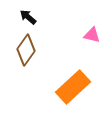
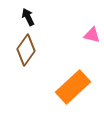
black arrow: rotated 24 degrees clockwise
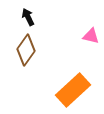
pink triangle: moved 1 px left, 1 px down
orange rectangle: moved 3 px down
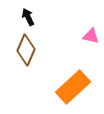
brown diamond: rotated 12 degrees counterclockwise
orange rectangle: moved 3 px up
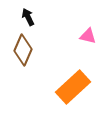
pink triangle: moved 3 px left
brown diamond: moved 3 px left
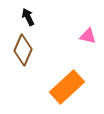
orange rectangle: moved 6 px left
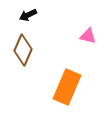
black arrow: moved 2 px up; rotated 90 degrees counterclockwise
orange rectangle: rotated 24 degrees counterclockwise
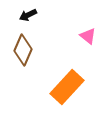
pink triangle: rotated 24 degrees clockwise
orange rectangle: rotated 20 degrees clockwise
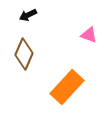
pink triangle: moved 1 px right, 1 px up; rotated 18 degrees counterclockwise
brown diamond: moved 1 px right, 4 px down
